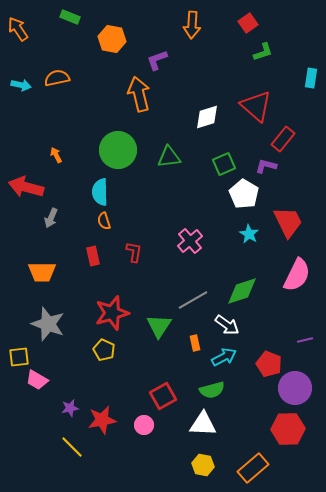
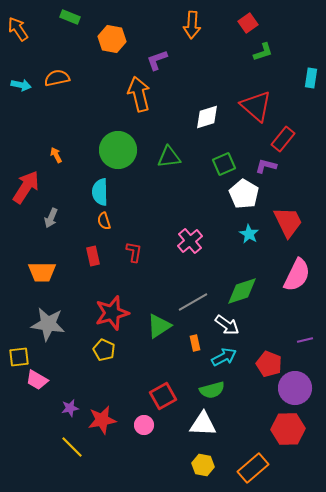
red arrow at (26, 187): rotated 108 degrees clockwise
gray line at (193, 300): moved 2 px down
gray star at (48, 324): rotated 12 degrees counterclockwise
green triangle at (159, 326): rotated 24 degrees clockwise
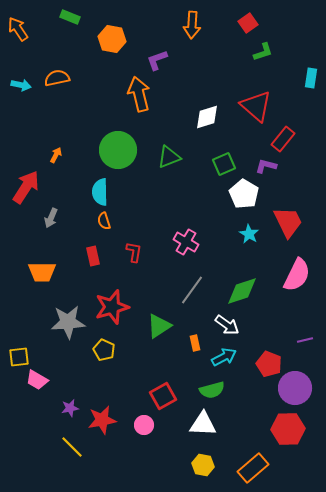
orange arrow at (56, 155): rotated 56 degrees clockwise
green triangle at (169, 157): rotated 15 degrees counterclockwise
pink cross at (190, 241): moved 4 px left, 1 px down; rotated 20 degrees counterclockwise
gray line at (193, 302): moved 1 px left, 12 px up; rotated 24 degrees counterclockwise
red star at (112, 313): moved 6 px up
gray star at (48, 324): moved 20 px right, 2 px up; rotated 12 degrees counterclockwise
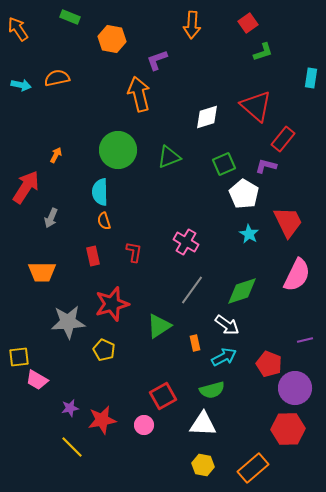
red star at (112, 307): moved 3 px up
